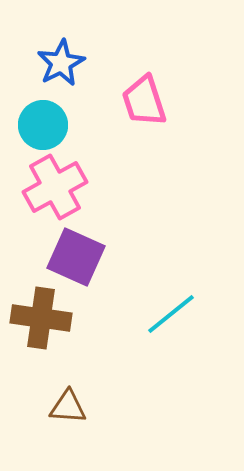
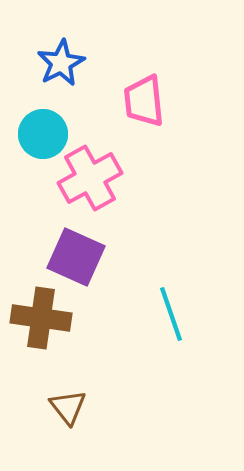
pink trapezoid: rotated 12 degrees clockwise
cyan circle: moved 9 px down
pink cross: moved 35 px right, 9 px up
cyan line: rotated 70 degrees counterclockwise
brown triangle: rotated 48 degrees clockwise
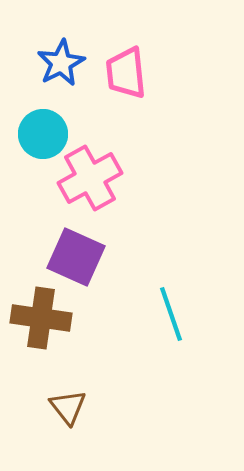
pink trapezoid: moved 18 px left, 28 px up
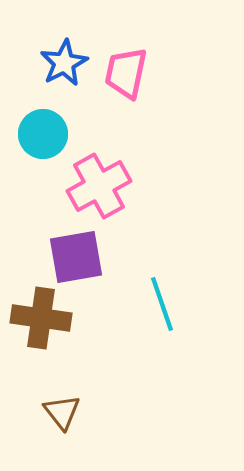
blue star: moved 3 px right
pink trapezoid: rotated 18 degrees clockwise
pink cross: moved 9 px right, 8 px down
purple square: rotated 34 degrees counterclockwise
cyan line: moved 9 px left, 10 px up
brown triangle: moved 6 px left, 5 px down
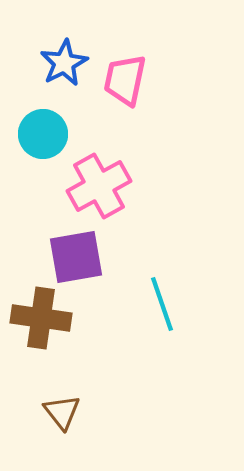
pink trapezoid: moved 1 px left, 7 px down
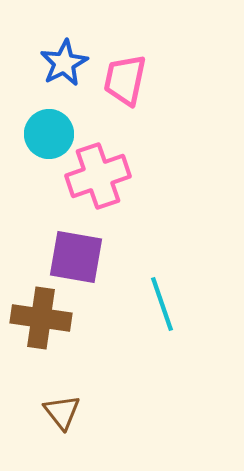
cyan circle: moved 6 px right
pink cross: moved 1 px left, 10 px up; rotated 10 degrees clockwise
purple square: rotated 20 degrees clockwise
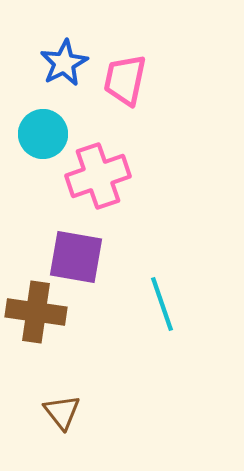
cyan circle: moved 6 px left
brown cross: moved 5 px left, 6 px up
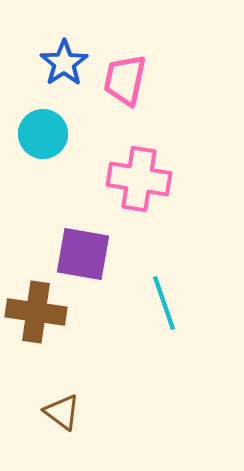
blue star: rotated 6 degrees counterclockwise
pink cross: moved 41 px right, 3 px down; rotated 28 degrees clockwise
purple square: moved 7 px right, 3 px up
cyan line: moved 2 px right, 1 px up
brown triangle: rotated 15 degrees counterclockwise
